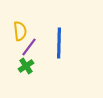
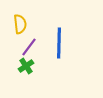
yellow semicircle: moved 7 px up
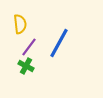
blue line: rotated 28 degrees clockwise
green cross: rotated 28 degrees counterclockwise
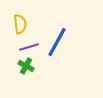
blue line: moved 2 px left, 1 px up
purple line: rotated 36 degrees clockwise
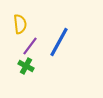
blue line: moved 2 px right
purple line: moved 1 px right, 1 px up; rotated 36 degrees counterclockwise
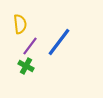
blue line: rotated 8 degrees clockwise
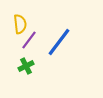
purple line: moved 1 px left, 6 px up
green cross: rotated 35 degrees clockwise
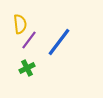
green cross: moved 1 px right, 2 px down
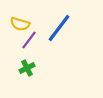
yellow semicircle: rotated 114 degrees clockwise
blue line: moved 14 px up
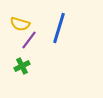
blue line: rotated 20 degrees counterclockwise
green cross: moved 5 px left, 2 px up
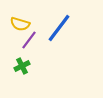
blue line: rotated 20 degrees clockwise
